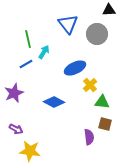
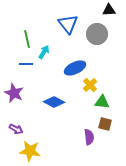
green line: moved 1 px left
blue line: rotated 32 degrees clockwise
purple star: rotated 24 degrees counterclockwise
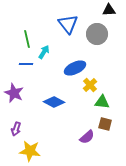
purple arrow: rotated 80 degrees clockwise
purple semicircle: moved 2 px left; rotated 56 degrees clockwise
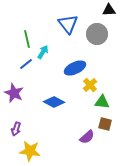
cyan arrow: moved 1 px left
blue line: rotated 40 degrees counterclockwise
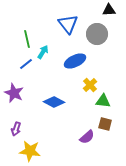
blue ellipse: moved 7 px up
green triangle: moved 1 px right, 1 px up
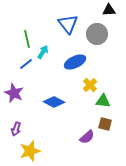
blue ellipse: moved 1 px down
yellow star: rotated 25 degrees counterclockwise
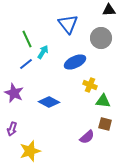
gray circle: moved 4 px right, 4 px down
green line: rotated 12 degrees counterclockwise
yellow cross: rotated 24 degrees counterclockwise
blue diamond: moved 5 px left
purple arrow: moved 4 px left
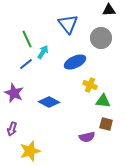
brown square: moved 1 px right
purple semicircle: rotated 28 degrees clockwise
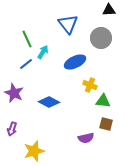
purple semicircle: moved 1 px left, 1 px down
yellow star: moved 4 px right
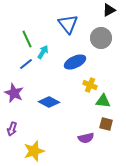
black triangle: rotated 24 degrees counterclockwise
